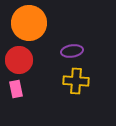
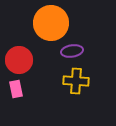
orange circle: moved 22 px right
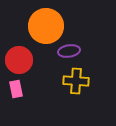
orange circle: moved 5 px left, 3 px down
purple ellipse: moved 3 px left
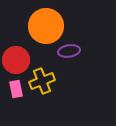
red circle: moved 3 px left
yellow cross: moved 34 px left; rotated 25 degrees counterclockwise
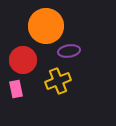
red circle: moved 7 px right
yellow cross: moved 16 px right
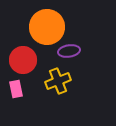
orange circle: moved 1 px right, 1 px down
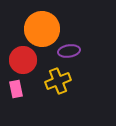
orange circle: moved 5 px left, 2 px down
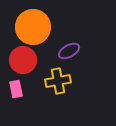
orange circle: moved 9 px left, 2 px up
purple ellipse: rotated 20 degrees counterclockwise
yellow cross: rotated 10 degrees clockwise
